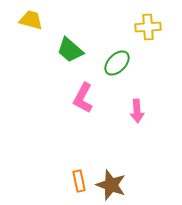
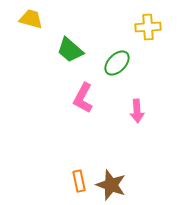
yellow trapezoid: moved 1 px up
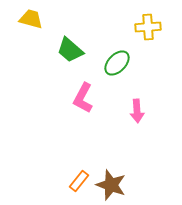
orange rectangle: rotated 50 degrees clockwise
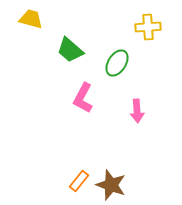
green ellipse: rotated 12 degrees counterclockwise
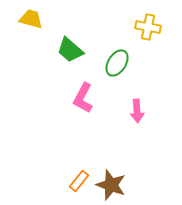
yellow cross: rotated 15 degrees clockwise
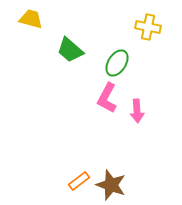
pink L-shape: moved 24 px right
orange rectangle: rotated 15 degrees clockwise
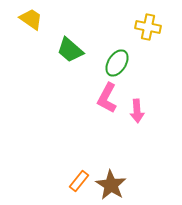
yellow trapezoid: rotated 20 degrees clockwise
orange rectangle: rotated 15 degrees counterclockwise
brown star: rotated 12 degrees clockwise
